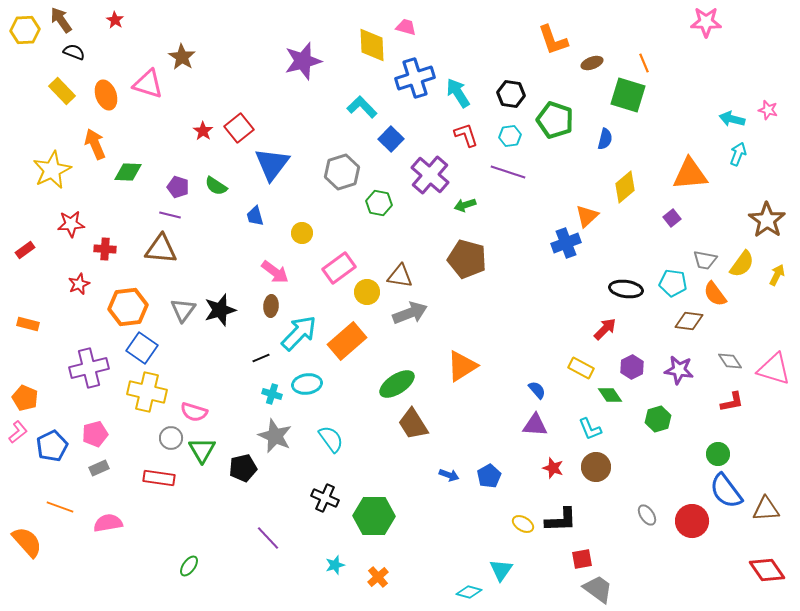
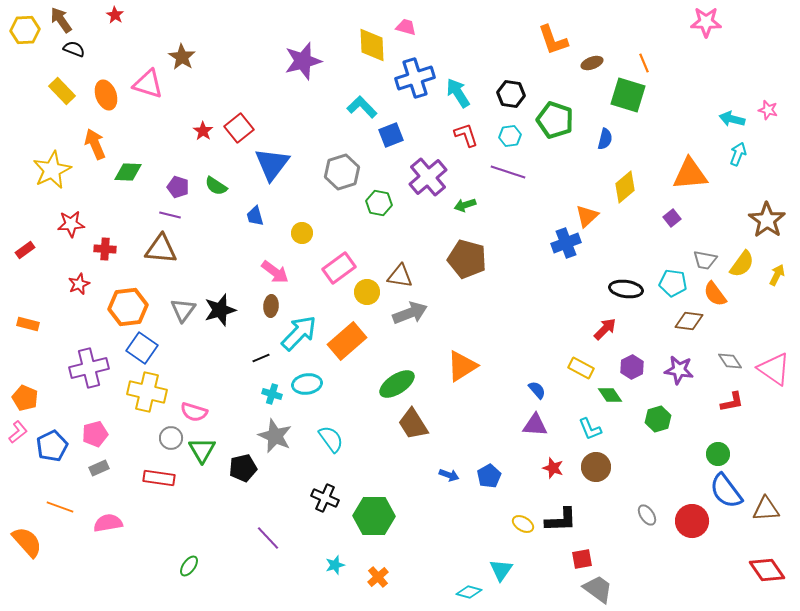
red star at (115, 20): moved 5 px up
black semicircle at (74, 52): moved 3 px up
blue square at (391, 139): moved 4 px up; rotated 25 degrees clockwise
purple cross at (430, 175): moved 2 px left, 2 px down; rotated 9 degrees clockwise
pink triangle at (774, 369): rotated 18 degrees clockwise
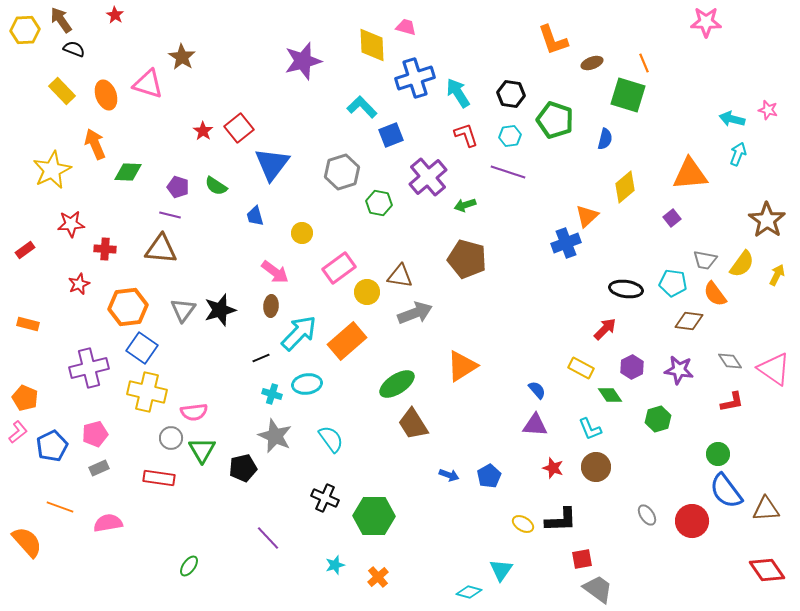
gray arrow at (410, 313): moved 5 px right
pink semicircle at (194, 412): rotated 24 degrees counterclockwise
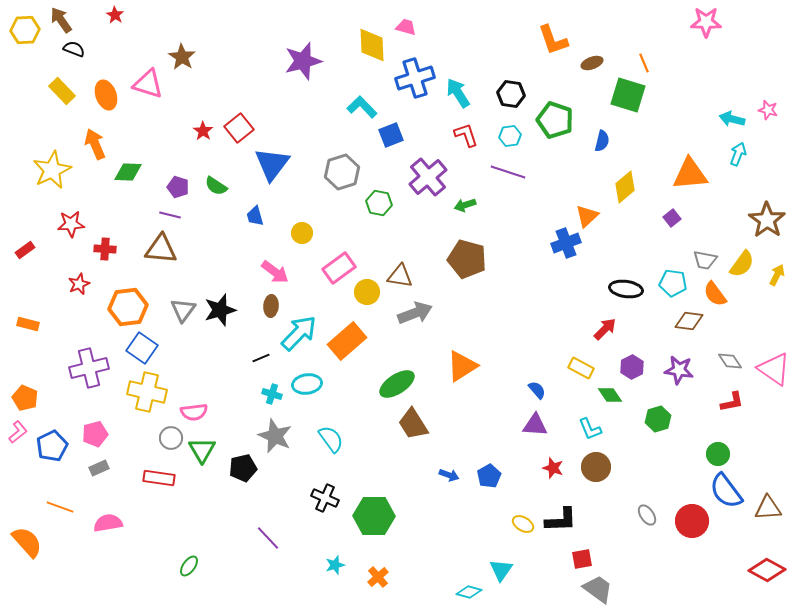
blue semicircle at (605, 139): moved 3 px left, 2 px down
brown triangle at (766, 509): moved 2 px right, 1 px up
red diamond at (767, 570): rotated 27 degrees counterclockwise
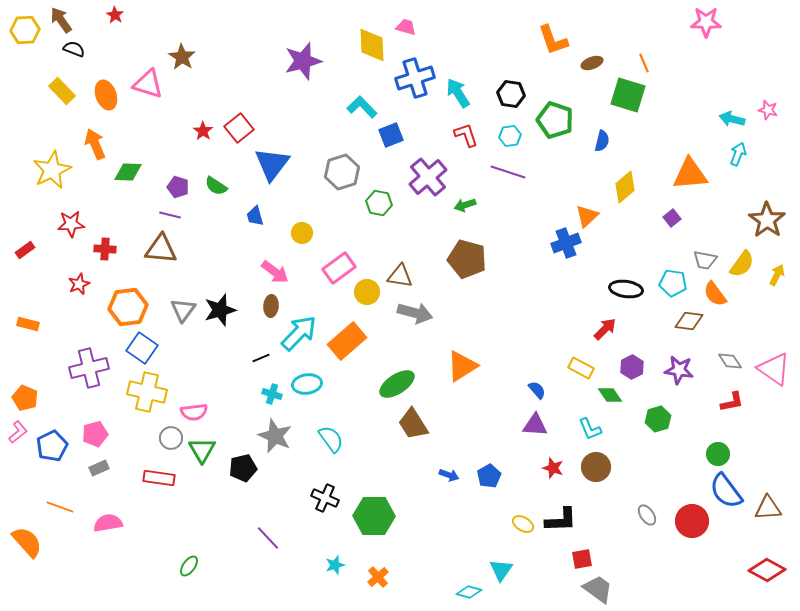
gray arrow at (415, 313): rotated 36 degrees clockwise
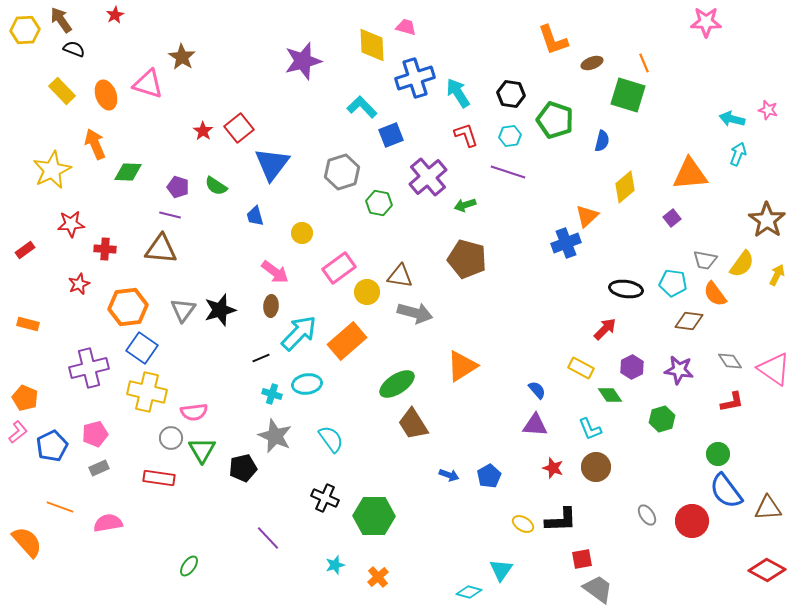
red star at (115, 15): rotated 12 degrees clockwise
green hexagon at (658, 419): moved 4 px right
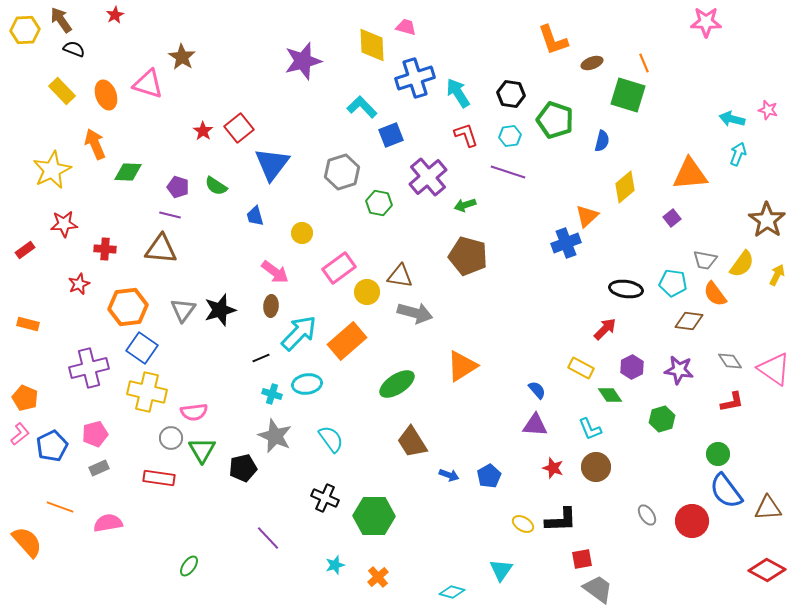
red star at (71, 224): moved 7 px left
brown pentagon at (467, 259): moved 1 px right, 3 px up
brown trapezoid at (413, 424): moved 1 px left, 18 px down
pink L-shape at (18, 432): moved 2 px right, 2 px down
cyan diamond at (469, 592): moved 17 px left
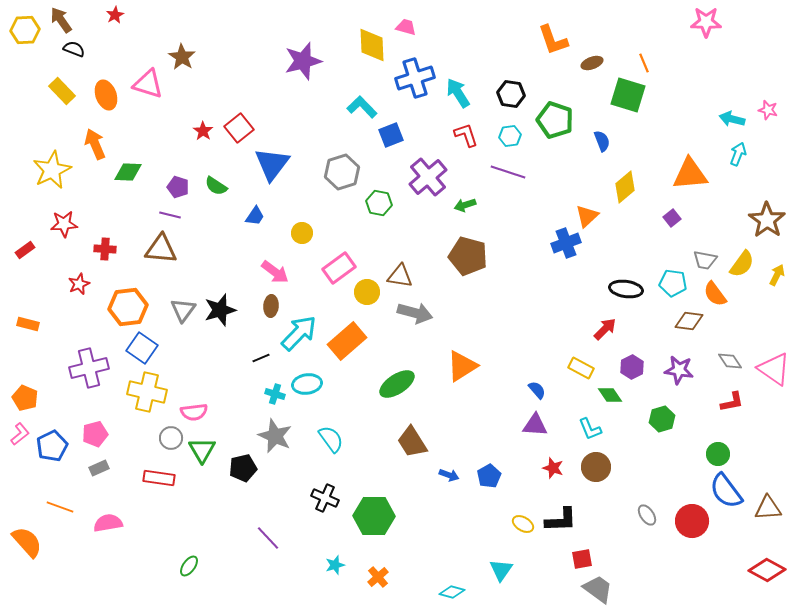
blue semicircle at (602, 141): rotated 35 degrees counterclockwise
blue trapezoid at (255, 216): rotated 130 degrees counterclockwise
cyan cross at (272, 394): moved 3 px right
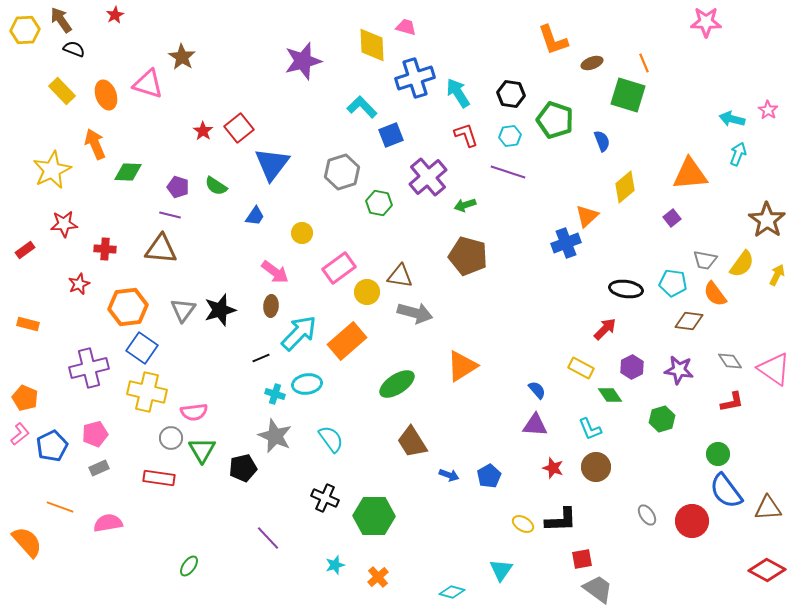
pink star at (768, 110): rotated 18 degrees clockwise
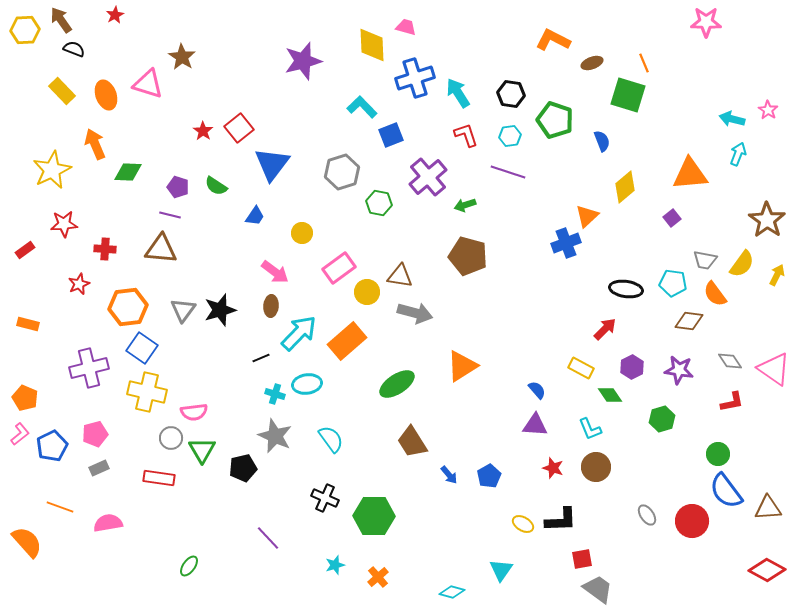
orange L-shape at (553, 40): rotated 136 degrees clockwise
blue arrow at (449, 475): rotated 30 degrees clockwise
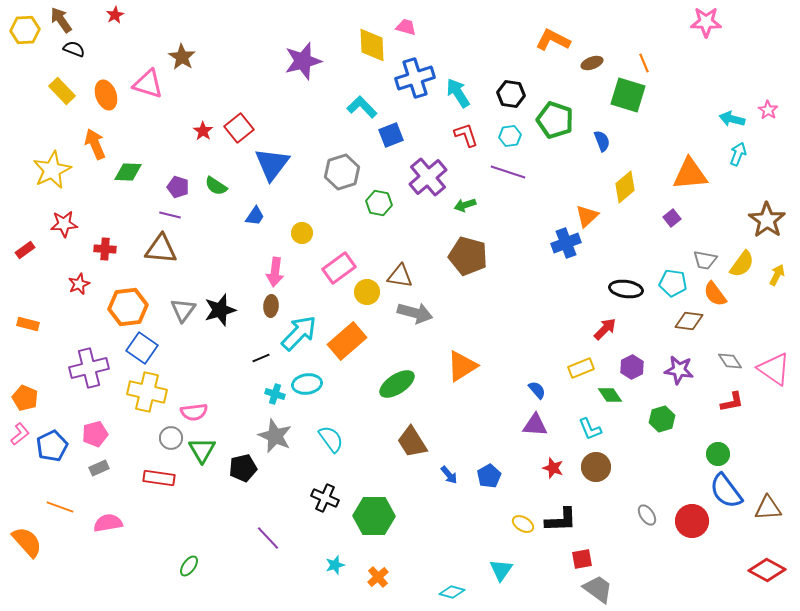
pink arrow at (275, 272): rotated 60 degrees clockwise
yellow rectangle at (581, 368): rotated 50 degrees counterclockwise
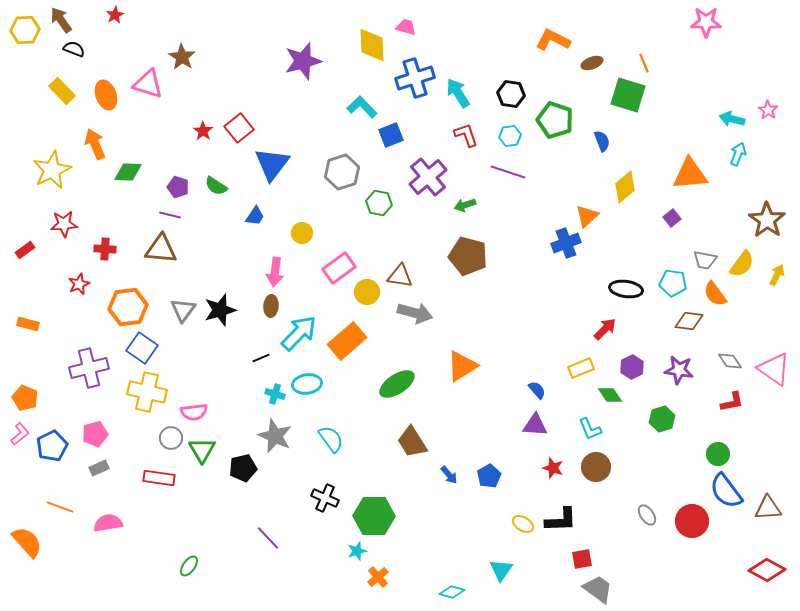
cyan star at (335, 565): moved 22 px right, 14 px up
